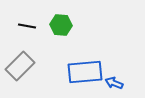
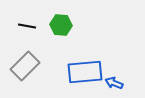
gray rectangle: moved 5 px right
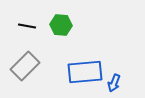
blue arrow: rotated 90 degrees counterclockwise
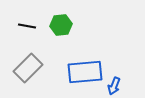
green hexagon: rotated 10 degrees counterclockwise
gray rectangle: moved 3 px right, 2 px down
blue arrow: moved 3 px down
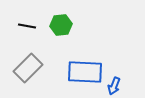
blue rectangle: rotated 8 degrees clockwise
